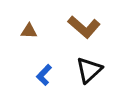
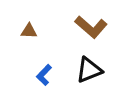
brown L-shape: moved 7 px right
black triangle: rotated 20 degrees clockwise
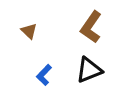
brown L-shape: rotated 84 degrees clockwise
brown triangle: rotated 42 degrees clockwise
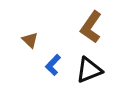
brown triangle: moved 1 px right, 9 px down
blue L-shape: moved 9 px right, 10 px up
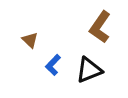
brown L-shape: moved 9 px right
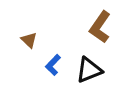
brown triangle: moved 1 px left
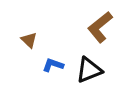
brown L-shape: rotated 16 degrees clockwise
blue L-shape: rotated 65 degrees clockwise
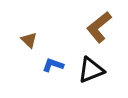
brown L-shape: moved 1 px left
black triangle: moved 2 px right
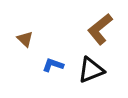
brown L-shape: moved 1 px right, 2 px down
brown triangle: moved 4 px left, 1 px up
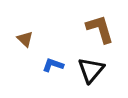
brown L-shape: rotated 112 degrees clockwise
black triangle: rotated 28 degrees counterclockwise
